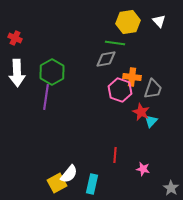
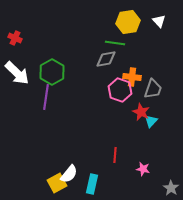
white arrow: rotated 44 degrees counterclockwise
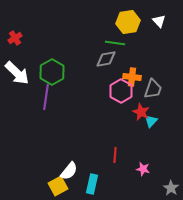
red cross: rotated 32 degrees clockwise
pink hexagon: moved 1 px right, 1 px down; rotated 10 degrees clockwise
white semicircle: moved 3 px up
yellow square: moved 1 px right, 3 px down
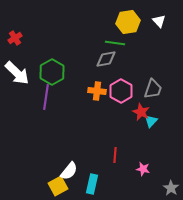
orange cross: moved 35 px left, 14 px down
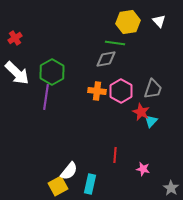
cyan rectangle: moved 2 px left
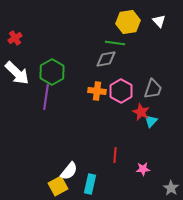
pink star: rotated 16 degrees counterclockwise
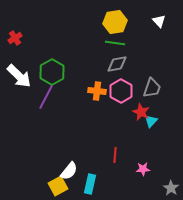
yellow hexagon: moved 13 px left
gray diamond: moved 11 px right, 5 px down
white arrow: moved 2 px right, 3 px down
gray trapezoid: moved 1 px left, 1 px up
purple line: rotated 20 degrees clockwise
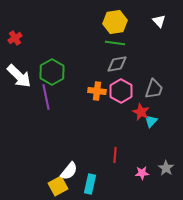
gray trapezoid: moved 2 px right, 1 px down
purple line: rotated 40 degrees counterclockwise
pink star: moved 1 px left, 4 px down
gray star: moved 5 px left, 20 px up
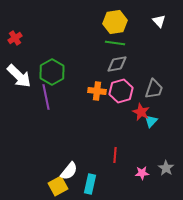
pink hexagon: rotated 15 degrees clockwise
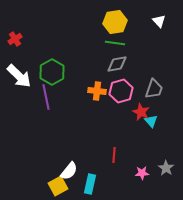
red cross: moved 1 px down
cyan triangle: rotated 24 degrees counterclockwise
red line: moved 1 px left
